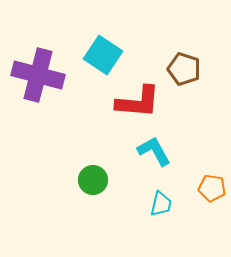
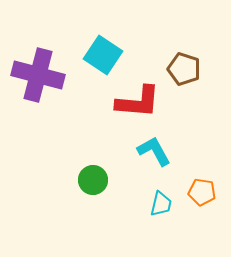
orange pentagon: moved 10 px left, 4 px down
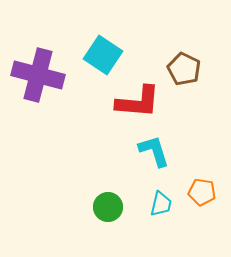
brown pentagon: rotated 8 degrees clockwise
cyan L-shape: rotated 12 degrees clockwise
green circle: moved 15 px right, 27 px down
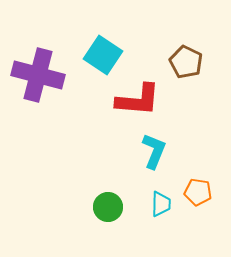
brown pentagon: moved 2 px right, 7 px up
red L-shape: moved 2 px up
cyan L-shape: rotated 39 degrees clockwise
orange pentagon: moved 4 px left
cyan trapezoid: rotated 12 degrees counterclockwise
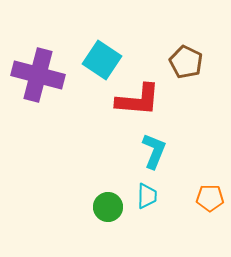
cyan square: moved 1 px left, 5 px down
orange pentagon: moved 12 px right, 6 px down; rotated 8 degrees counterclockwise
cyan trapezoid: moved 14 px left, 8 px up
